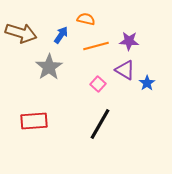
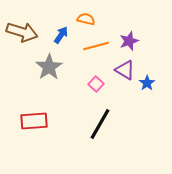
brown arrow: moved 1 px right, 1 px up
purple star: rotated 24 degrees counterclockwise
pink square: moved 2 px left
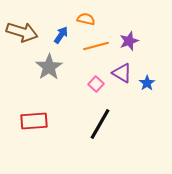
purple triangle: moved 3 px left, 3 px down
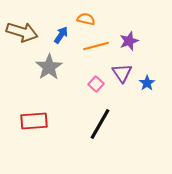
purple triangle: rotated 25 degrees clockwise
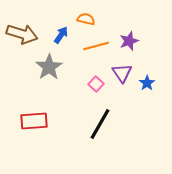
brown arrow: moved 2 px down
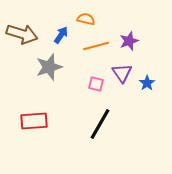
gray star: rotated 16 degrees clockwise
pink square: rotated 28 degrees counterclockwise
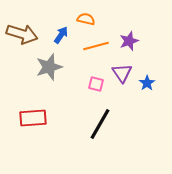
red rectangle: moved 1 px left, 3 px up
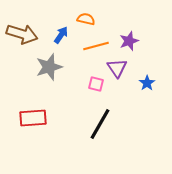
purple triangle: moved 5 px left, 5 px up
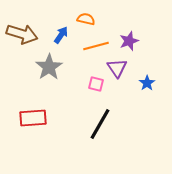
gray star: rotated 16 degrees counterclockwise
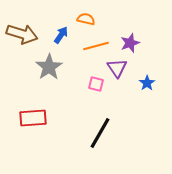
purple star: moved 1 px right, 2 px down
black line: moved 9 px down
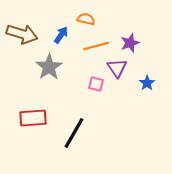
black line: moved 26 px left
